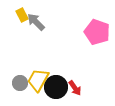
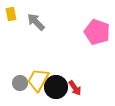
yellow rectangle: moved 11 px left, 1 px up; rotated 16 degrees clockwise
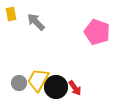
gray circle: moved 1 px left
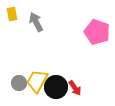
yellow rectangle: moved 1 px right
gray arrow: rotated 18 degrees clockwise
yellow trapezoid: moved 1 px left, 1 px down
